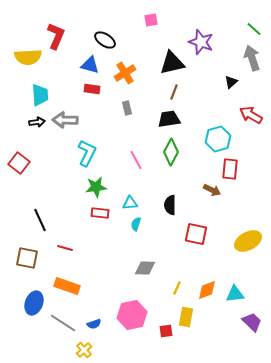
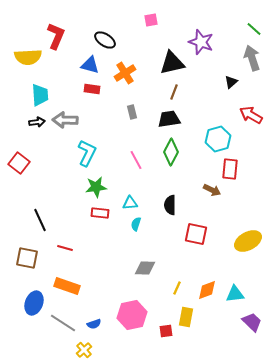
gray rectangle at (127, 108): moved 5 px right, 4 px down
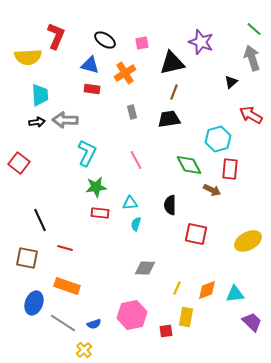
pink square at (151, 20): moved 9 px left, 23 px down
green diamond at (171, 152): moved 18 px right, 13 px down; rotated 56 degrees counterclockwise
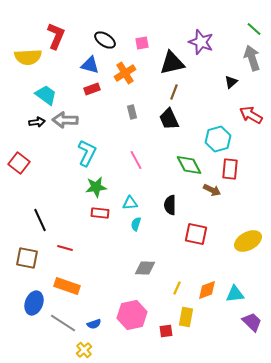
red rectangle at (92, 89): rotated 28 degrees counterclockwise
cyan trapezoid at (40, 95): moved 6 px right; rotated 50 degrees counterclockwise
black trapezoid at (169, 119): rotated 105 degrees counterclockwise
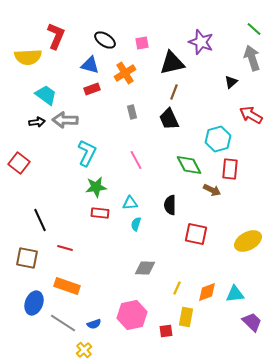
orange diamond at (207, 290): moved 2 px down
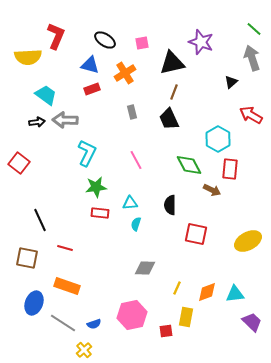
cyan hexagon at (218, 139): rotated 15 degrees counterclockwise
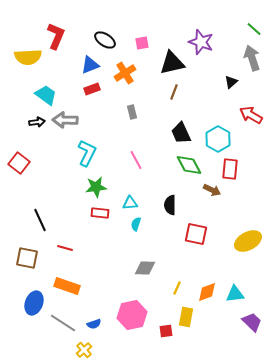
blue triangle at (90, 65): rotated 36 degrees counterclockwise
black trapezoid at (169, 119): moved 12 px right, 14 px down
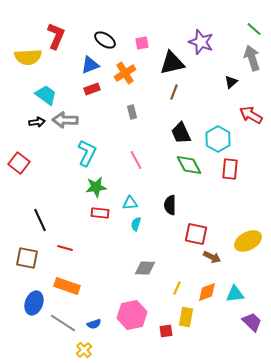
brown arrow at (212, 190): moved 67 px down
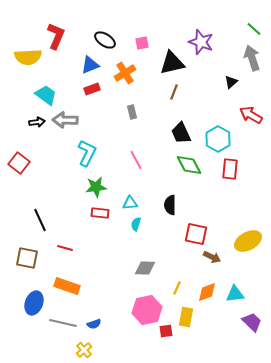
pink hexagon at (132, 315): moved 15 px right, 5 px up
gray line at (63, 323): rotated 20 degrees counterclockwise
